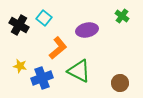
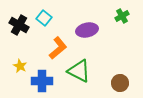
green cross: rotated 24 degrees clockwise
yellow star: rotated 16 degrees clockwise
blue cross: moved 3 px down; rotated 20 degrees clockwise
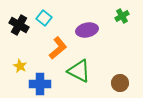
blue cross: moved 2 px left, 3 px down
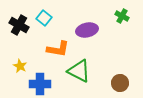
green cross: rotated 32 degrees counterclockwise
orange L-shape: moved 1 px down; rotated 50 degrees clockwise
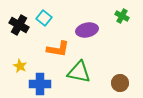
green triangle: moved 1 px down; rotated 15 degrees counterclockwise
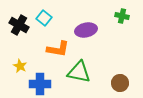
green cross: rotated 16 degrees counterclockwise
purple ellipse: moved 1 px left
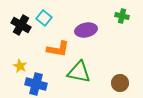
black cross: moved 2 px right
blue cross: moved 4 px left; rotated 15 degrees clockwise
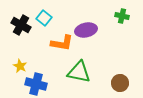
orange L-shape: moved 4 px right, 6 px up
